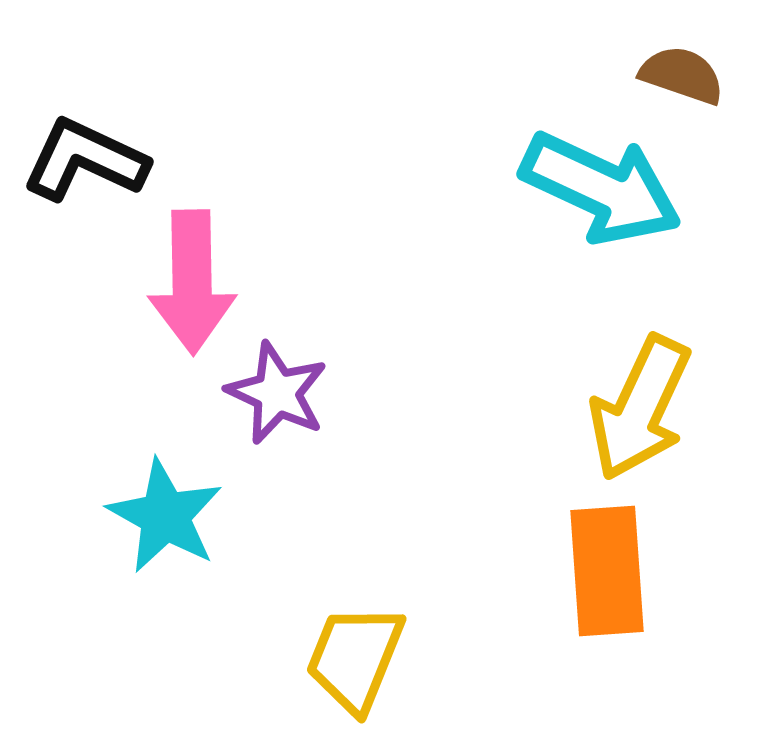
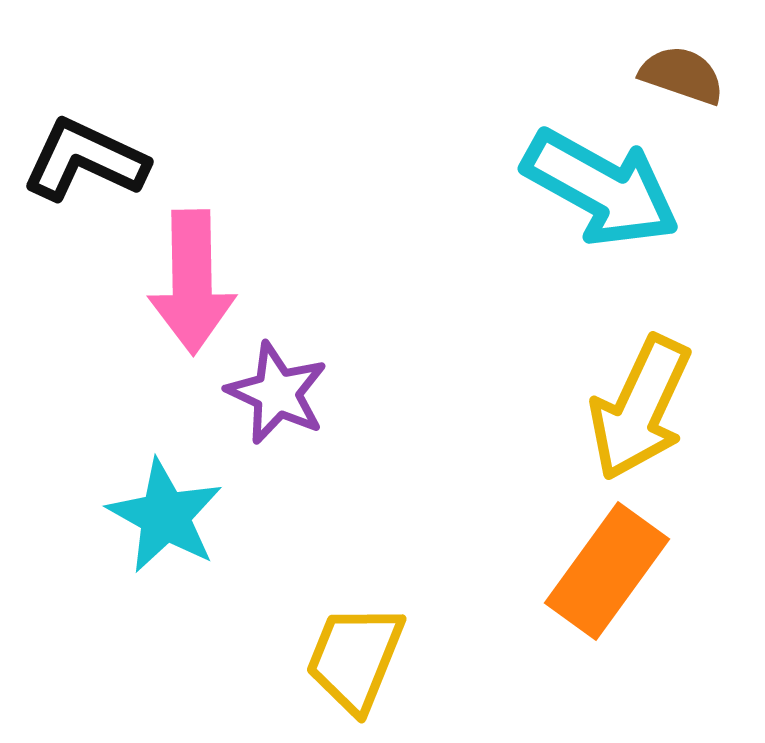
cyan arrow: rotated 4 degrees clockwise
orange rectangle: rotated 40 degrees clockwise
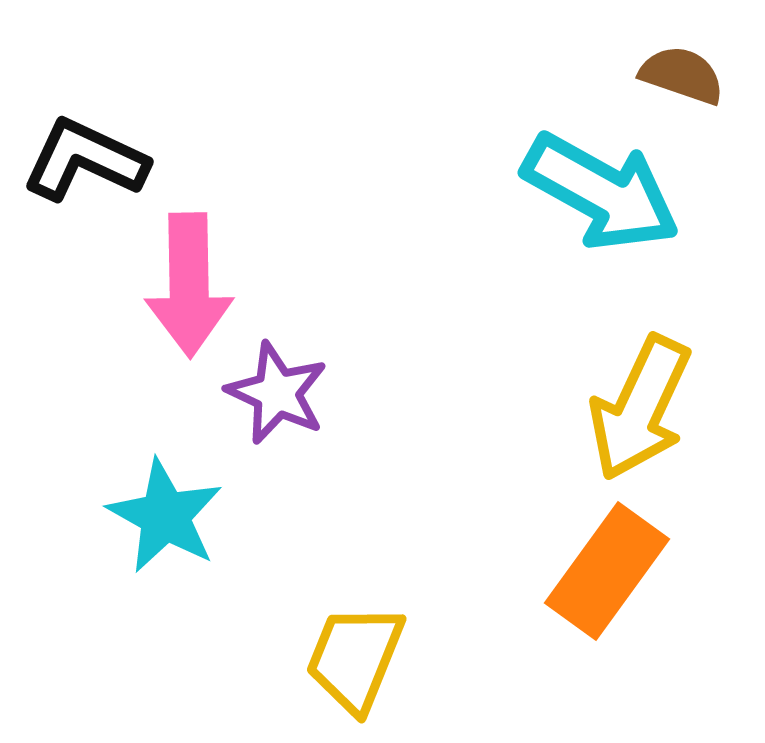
cyan arrow: moved 4 px down
pink arrow: moved 3 px left, 3 px down
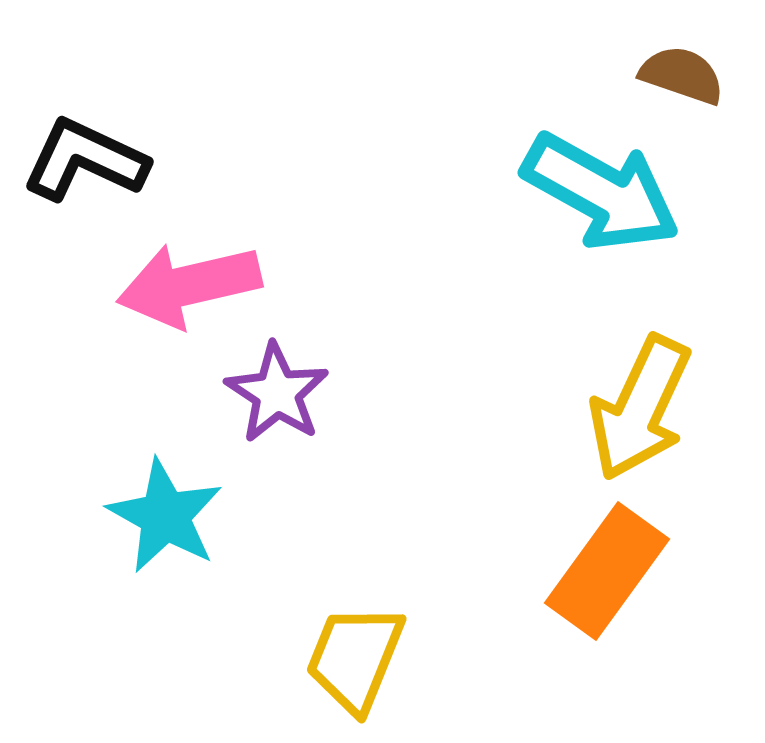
pink arrow: rotated 78 degrees clockwise
purple star: rotated 8 degrees clockwise
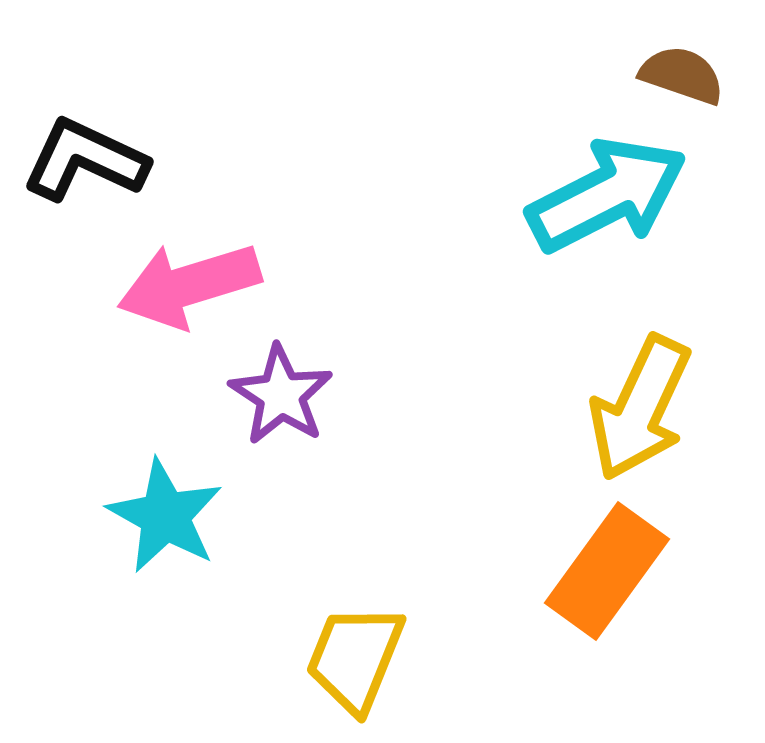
cyan arrow: moved 6 px right, 3 px down; rotated 56 degrees counterclockwise
pink arrow: rotated 4 degrees counterclockwise
purple star: moved 4 px right, 2 px down
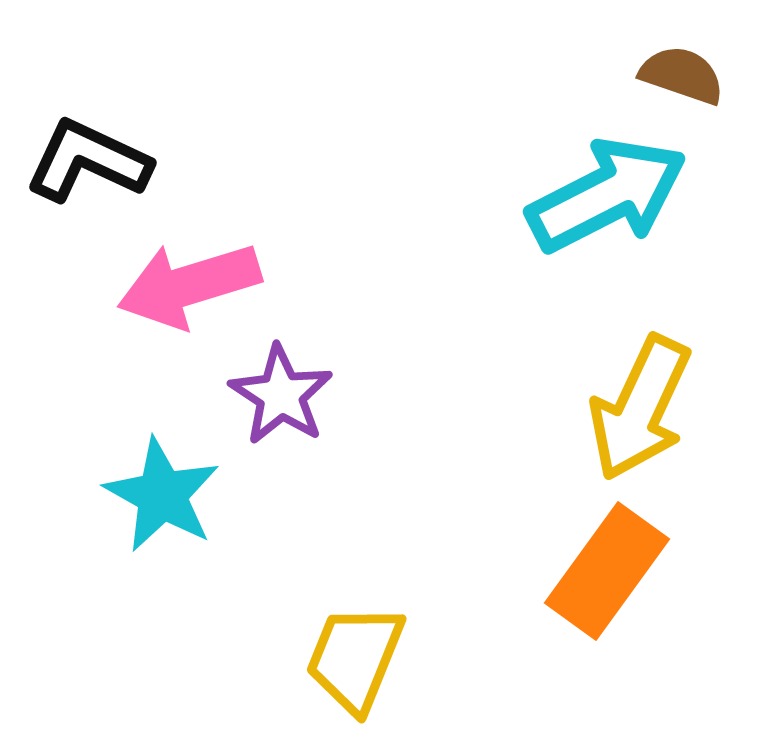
black L-shape: moved 3 px right, 1 px down
cyan star: moved 3 px left, 21 px up
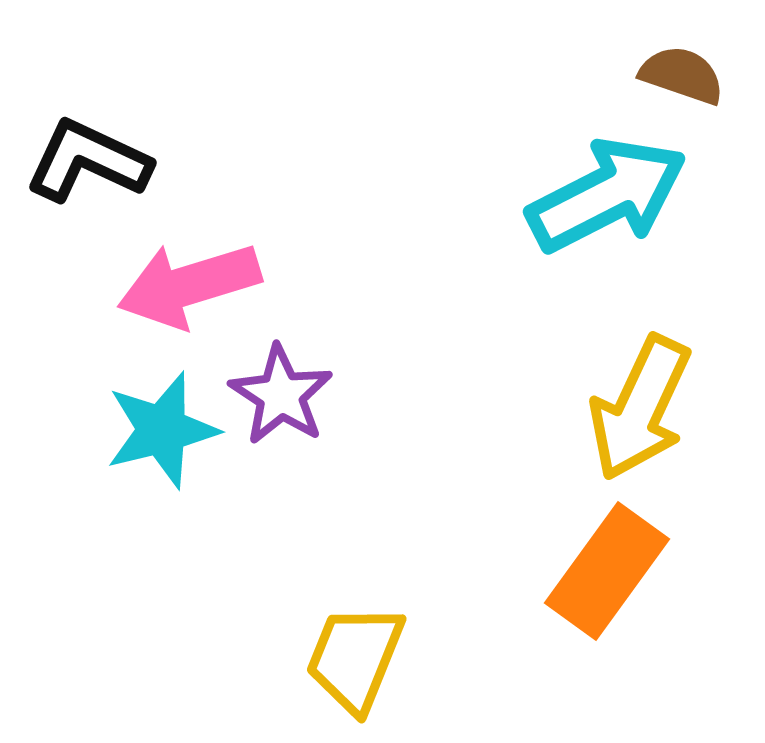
cyan star: moved 65 px up; rotated 29 degrees clockwise
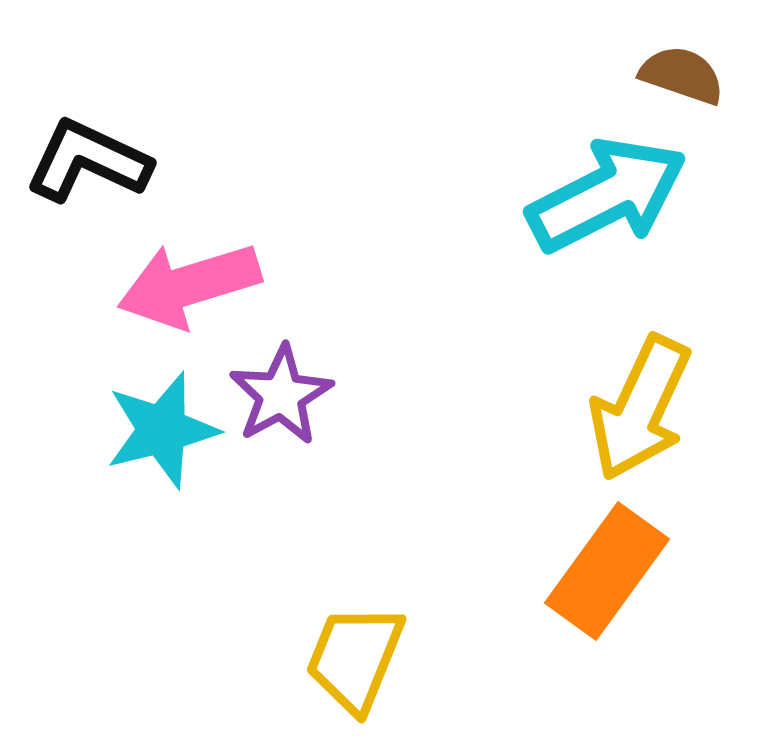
purple star: rotated 10 degrees clockwise
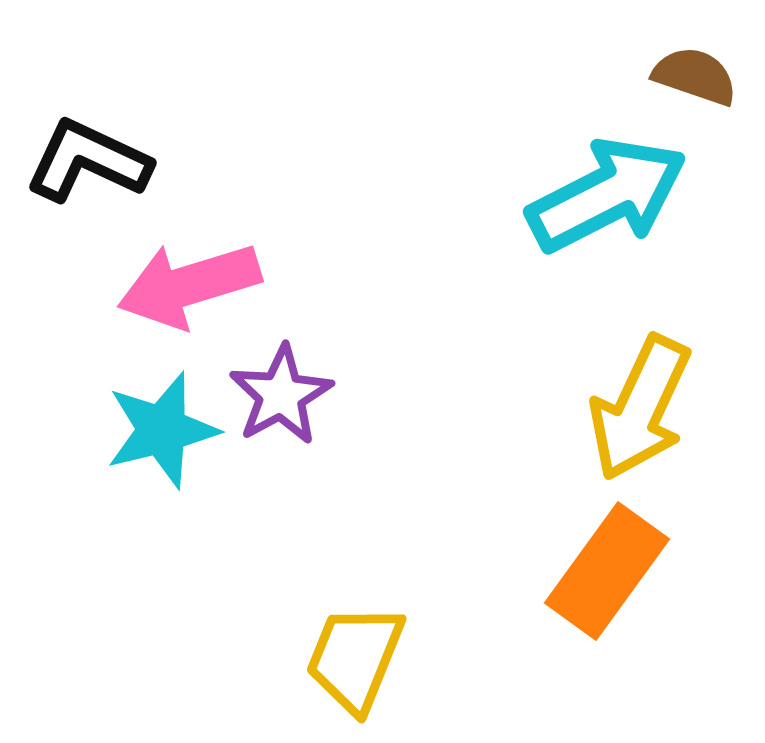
brown semicircle: moved 13 px right, 1 px down
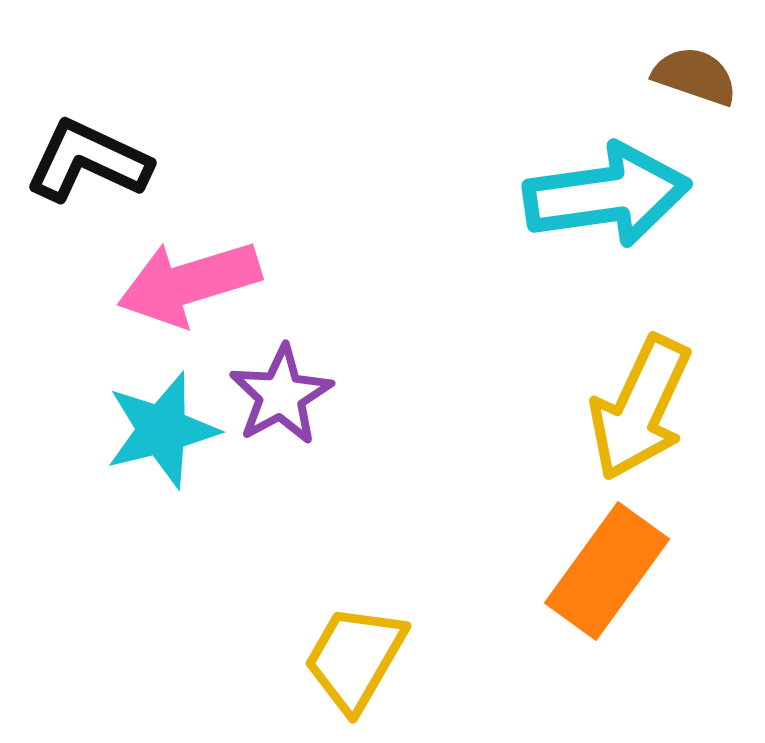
cyan arrow: rotated 19 degrees clockwise
pink arrow: moved 2 px up
yellow trapezoid: rotated 8 degrees clockwise
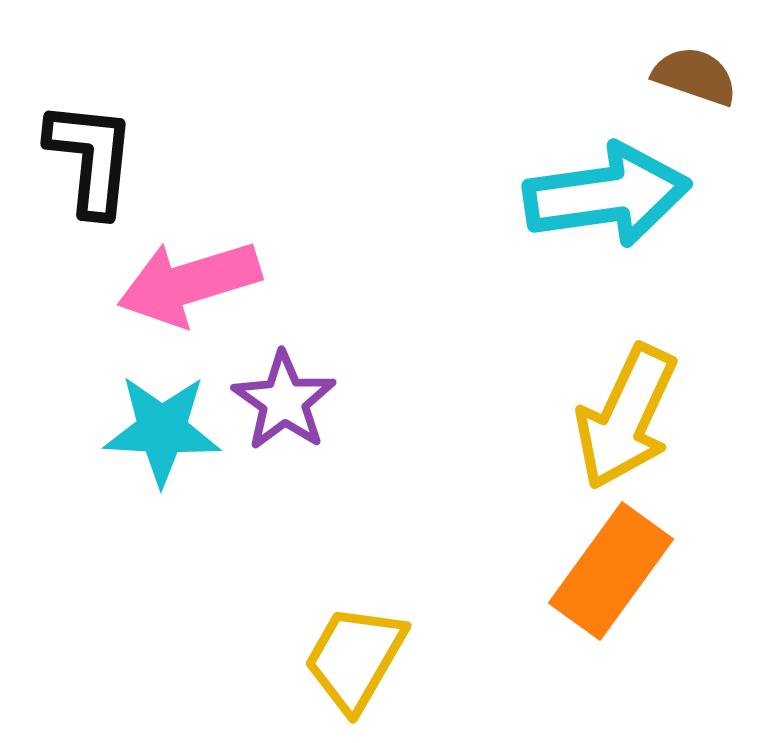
black L-shape: moved 3 px right, 3 px up; rotated 71 degrees clockwise
purple star: moved 3 px right, 6 px down; rotated 8 degrees counterclockwise
yellow arrow: moved 14 px left, 9 px down
cyan star: rotated 17 degrees clockwise
orange rectangle: moved 4 px right
